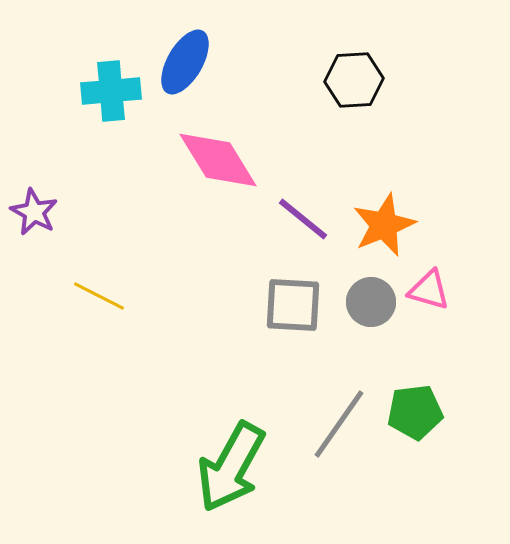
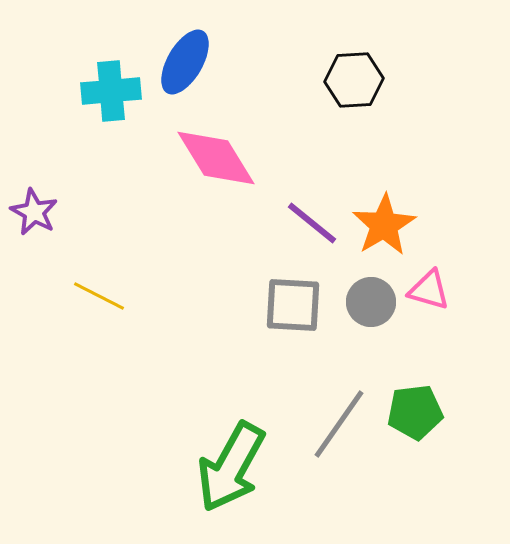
pink diamond: moved 2 px left, 2 px up
purple line: moved 9 px right, 4 px down
orange star: rotated 8 degrees counterclockwise
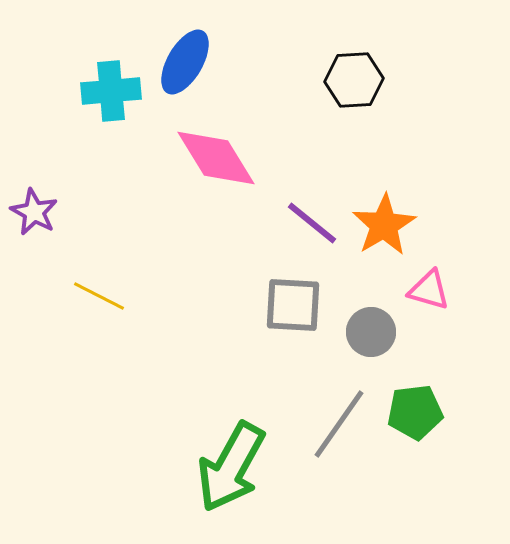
gray circle: moved 30 px down
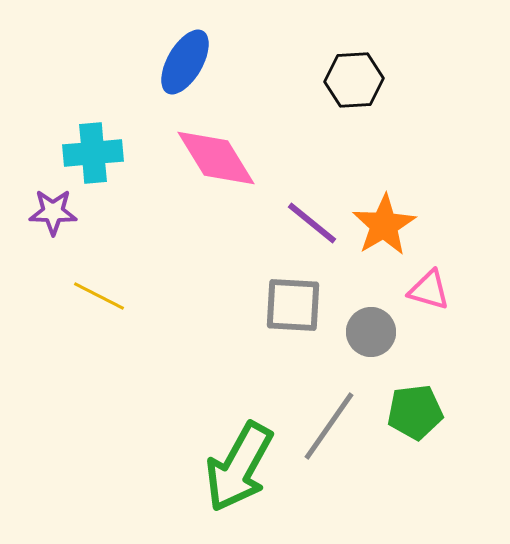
cyan cross: moved 18 px left, 62 px down
purple star: moved 19 px right; rotated 27 degrees counterclockwise
gray line: moved 10 px left, 2 px down
green arrow: moved 8 px right
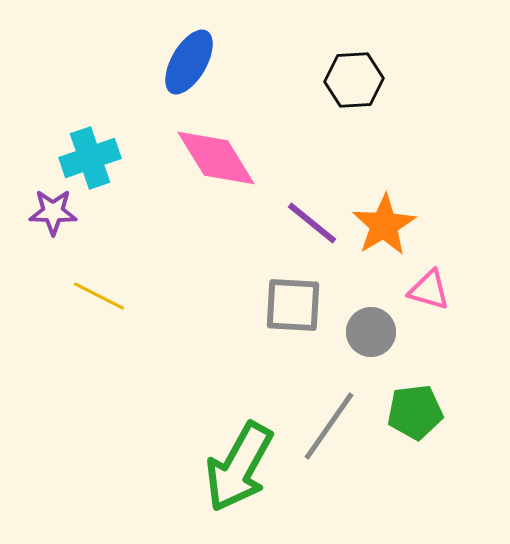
blue ellipse: moved 4 px right
cyan cross: moved 3 px left, 5 px down; rotated 14 degrees counterclockwise
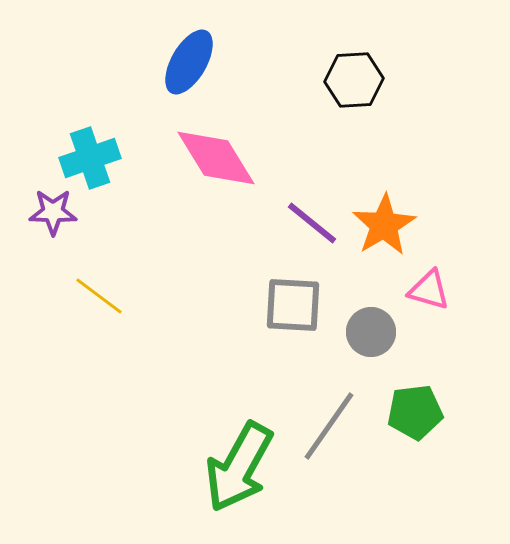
yellow line: rotated 10 degrees clockwise
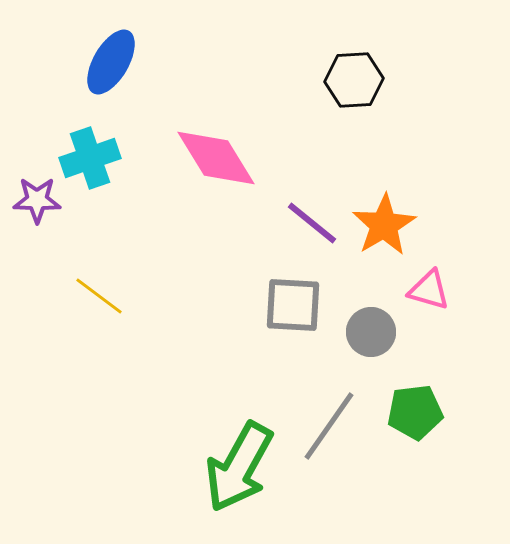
blue ellipse: moved 78 px left
purple star: moved 16 px left, 12 px up
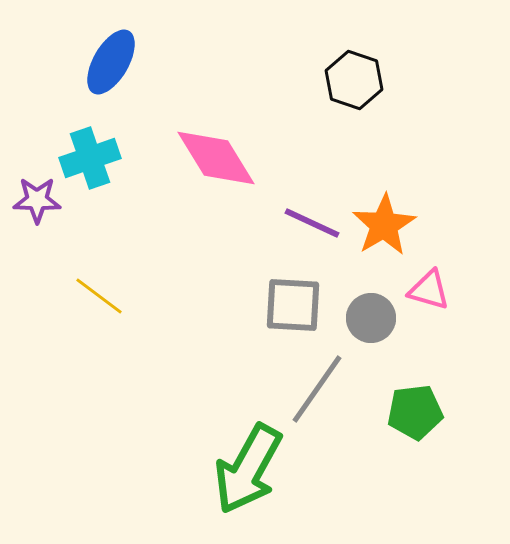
black hexagon: rotated 22 degrees clockwise
purple line: rotated 14 degrees counterclockwise
gray circle: moved 14 px up
gray line: moved 12 px left, 37 px up
green arrow: moved 9 px right, 2 px down
